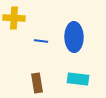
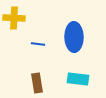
blue line: moved 3 px left, 3 px down
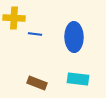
blue line: moved 3 px left, 10 px up
brown rectangle: rotated 60 degrees counterclockwise
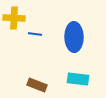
brown rectangle: moved 2 px down
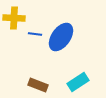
blue ellipse: moved 13 px left; rotated 36 degrees clockwise
cyan rectangle: moved 3 px down; rotated 40 degrees counterclockwise
brown rectangle: moved 1 px right
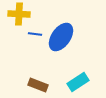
yellow cross: moved 5 px right, 4 px up
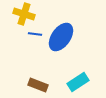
yellow cross: moved 5 px right; rotated 15 degrees clockwise
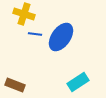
brown rectangle: moved 23 px left
